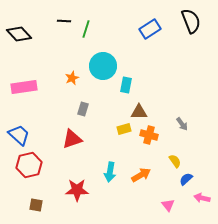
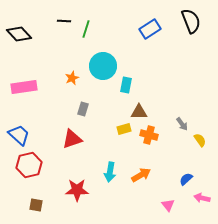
yellow semicircle: moved 25 px right, 21 px up
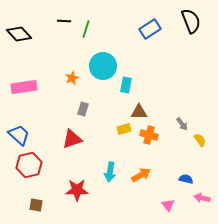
blue semicircle: rotated 56 degrees clockwise
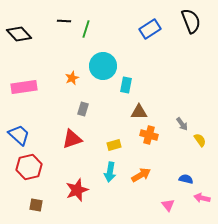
yellow rectangle: moved 10 px left, 16 px down
red hexagon: moved 2 px down
red star: rotated 20 degrees counterclockwise
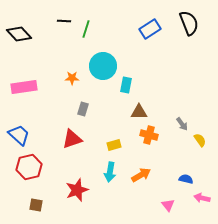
black semicircle: moved 2 px left, 2 px down
orange star: rotated 24 degrees clockwise
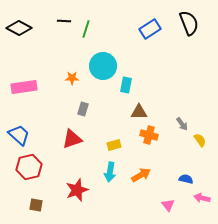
black diamond: moved 6 px up; rotated 20 degrees counterclockwise
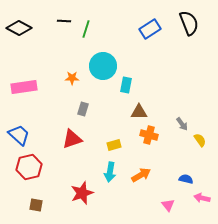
red star: moved 5 px right, 3 px down
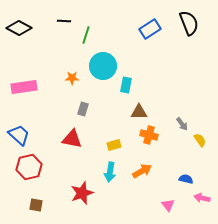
green line: moved 6 px down
red triangle: rotated 30 degrees clockwise
orange arrow: moved 1 px right, 4 px up
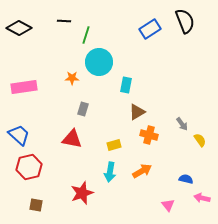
black semicircle: moved 4 px left, 2 px up
cyan circle: moved 4 px left, 4 px up
brown triangle: moved 2 px left; rotated 30 degrees counterclockwise
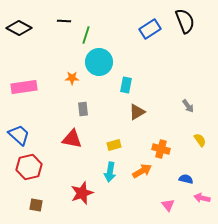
gray rectangle: rotated 24 degrees counterclockwise
gray arrow: moved 6 px right, 18 px up
orange cross: moved 12 px right, 14 px down
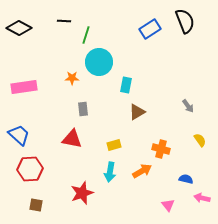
red hexagon: moved 1 px right, 2 px down; rotated 10 degrees clockwise
